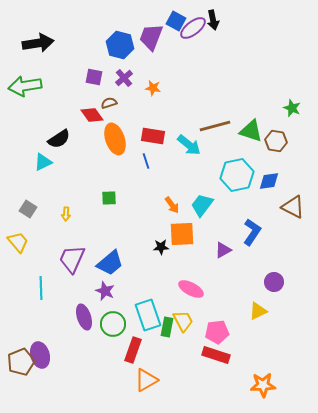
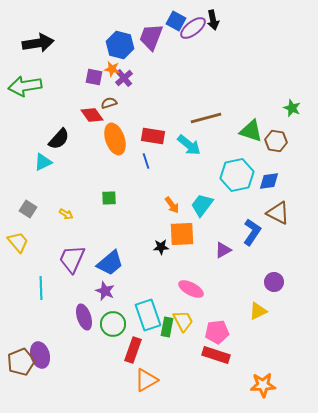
orange star at (153, 88): moved 41 px left, 19 px up
brown line at (215, 126): moved 9 px left, 8 px up
black semicircle at (59, 139): rotated 15 degrees counterclockwise
brown triangle at (293, 207): moved 15 px left, 6 px down
yellow arrow at (66, 214): rotated 64 degrees counterclockwise
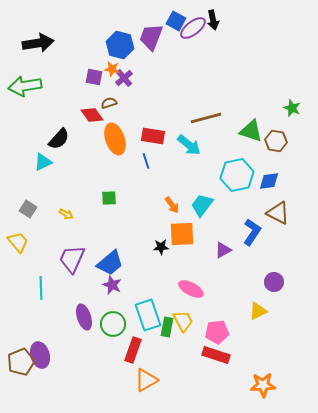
purple star at (105, 291): moved 7 px right, 6 px up
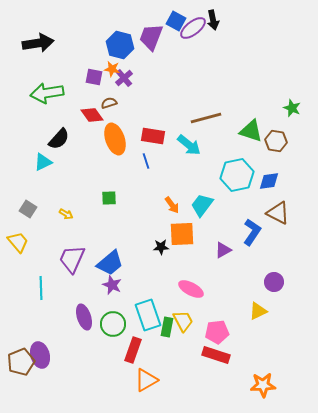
green arrow at (25, 86): moved 22 px right, 7 px down
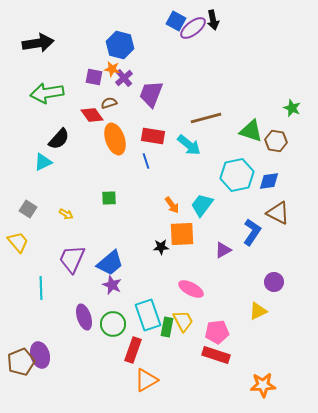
purple trapezoid at (151, 37): moved 57 px down
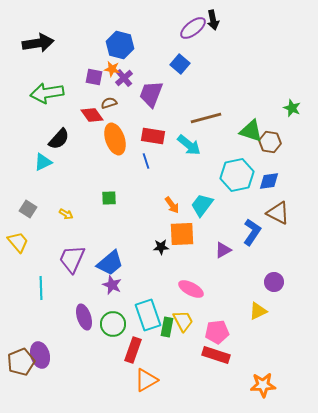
blue square at (176, 21): moved 4 px right, 43 px down; rotated 12 degrees clockwise
brown hexagon at (276, 141): moved 6 px left, 1 px down
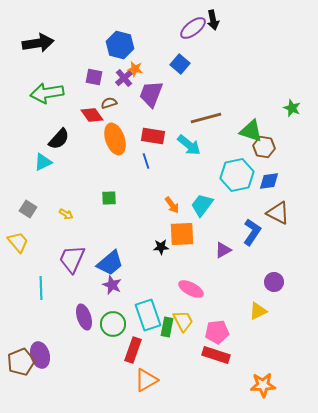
orange star at (112, 69): moved 23 px right
brown hexagon at (270, 142): moved 6 px left, 5 px down
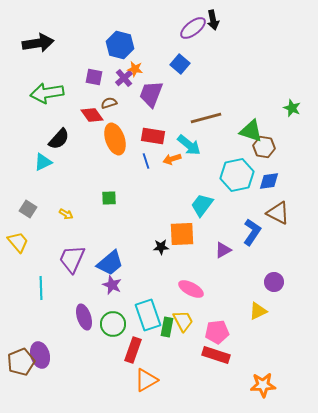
orange arrow at (172, 205): moved 46 px up; rotated 108 degrees clockwise
